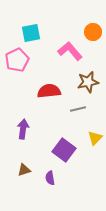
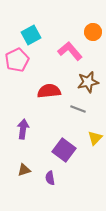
cyan square: moved 2 px down; rotated 18 degrees counterclockwise
gray line: rotated 35 degrees clockwise
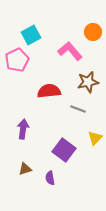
brown triangle: moved 1 px right, 1 px up
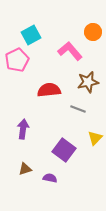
red semicircle: moved 1 px up
purple semicircle: rotated 112 degrees clockwise
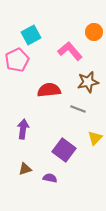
orange circle: moved 1 px right
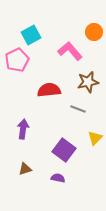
purple semicircle: moved 8 px right
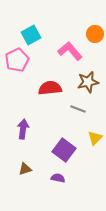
orange circle: moved 1 px right, 2 px down
red semicircle: moved 1 px right, 2 px up
